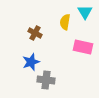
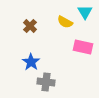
yellow semicircle: rotated 70 degrees counterclockwise
brown cross: moved 5 px left, 7 px up; rotated 16 degrees clockwise
blue star: rotated 18 degrees counterclockwise
gray cross: moved 2 px down
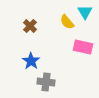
yellow semicircle: moved 2 px right; rotated 21 degrees clockwise
blue star: moved 1 px up
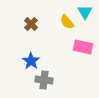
brown cross: moved 1 px right, 2 px up
gray cross: moved 2 px left, 2 px up
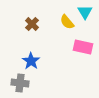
brown cross: moved 1 px right
gray cross: moved 24 px left, 3 px down
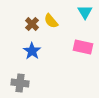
yellow semicircle: moved 16 px left, 1 px up
blue star: moved 1 px right, 10 px up
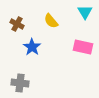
brown cross: moved 15 px left; rotated 16 degrees counterclockwise
blue star: moved 4 px up
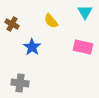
brown cross: moved 5 px left
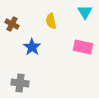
yellow semicircle: rotated 28 degrees clockwise
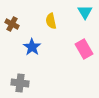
pink rectangle: moved 1 px right, 2 px down; rotated 48 degrees clockwise
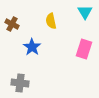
pink rectangle: rotated 48 degrees clockwise
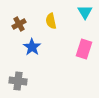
brown cross: moved 7 px right; rotated 32 degrees clockwise
gray cross: moved 2 px left, 2 px up
